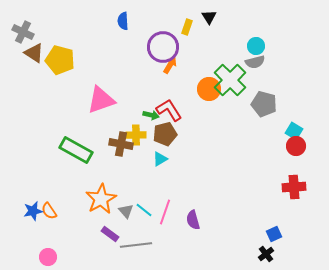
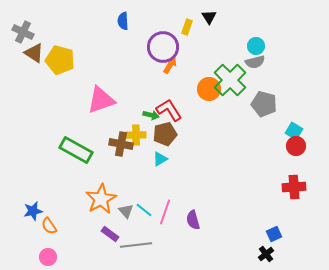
orange semicircle: moved 15 px down
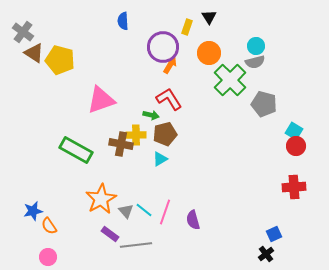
gray cross: rotated 10 degrees clockwise
orange circle: moved 36 px up
red L-shape: moved 11 px up
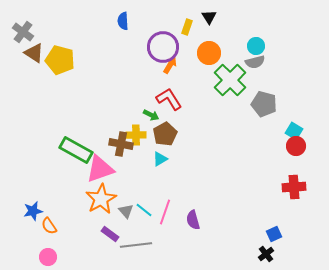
pink triangle: moved 1 px left, 69 px down
green arrow: rotated 14 degrees clockwise
brown pentagon: rotated 15 degrees counterclockwise
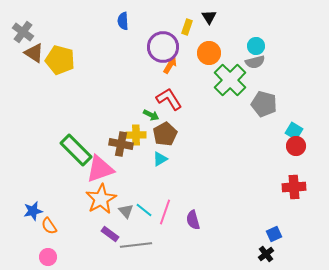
green rectangle: rotated 16 degrees clockwise
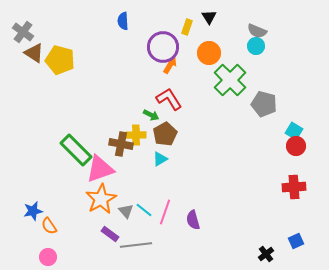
gray semicircle: moved 2 px right, 31 px up; rotated 36 degrees clockwise
blue square: moved 22 px right, 7 px down
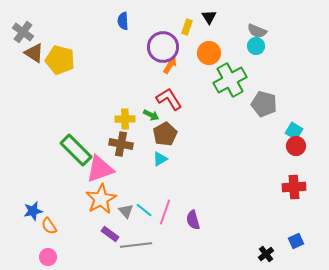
green cross: rotated 16 degrees clockwise
yellow cross: moved 11 px left, 16 px up
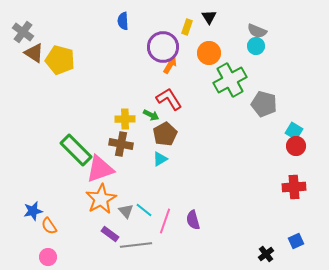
pink line: moved 9 px down
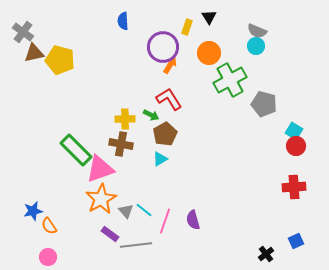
brown triangle: rotated 45 degrees counterclockwise
